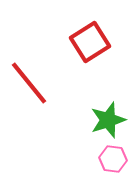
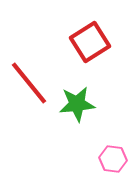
green star: moved 31 px left, 16 px up; rotated 12 degrees clockwise
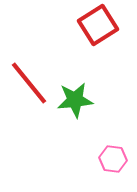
red square: moved 8 px right, 17 px up
green star: moved 2 px left, 4 px up
